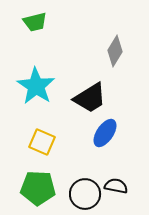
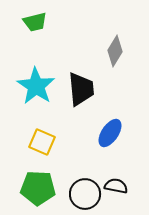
black trapezoid: moved 9 px left, 9 px up; rotated 63 degrees counterclockwise
blue ellipse: moved 5 px right
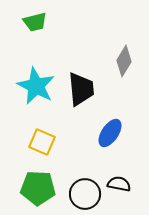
gray diamond: moved 9 px right, 10 px down
cyan star: rotated 6 degrees counterclockwise
black semicircle: moved 3 px right, 2 px up
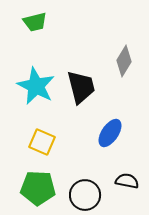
black trapezoid: moved 2 px up; rotated 9 degrees counterclockwise
black semicircle: moved 8 px right, 3 px up
black circle: moved 1 px down
